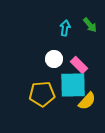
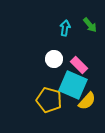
cyan square: rotated 24 degrees clockwise
yellow pentagon: moved 7 px right, 6 px down; rotated 20 degrees clockwise
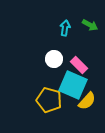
green arrow: rotated 21 degrees counterclockwise
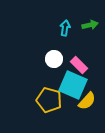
green arrow: rotated 42 degrees counterclockwise
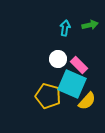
white circle: moved 4 px right
cyan square: moved 1 px left, 1 px up
yellow pentagon: moved 1 px left, 4 px up
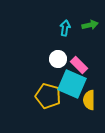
yellow semicircle: moved 2 px right, 1 px up; rotated 138 degrees clockwise
